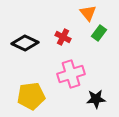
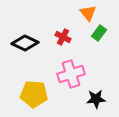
yellow pentagon: moved 3 px right, 2 px up; rotated 12 degrees clockwise
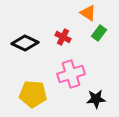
orange triangle: rotated 18 degrees counterclockwise
yellow pentagon: moved 1 px left
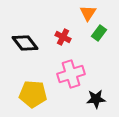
orange triangle: rotated 30 degrees clockwise
black diamond: rotated 28 degrees clockwise
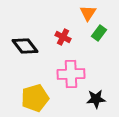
black diamond: moved 3 px down
pink cross: rotated 16 degrees clockwise
yellow pentagon: moved 2 px right, 4 px down; rotated 20 degrees counterclockwise
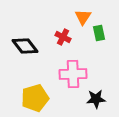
orange triangle: moved 5 px left, 4 px down
green rectangle: rotated 49 degrees counterclockwise
pink cross: moved 2 px right
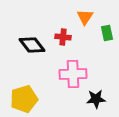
orange triangle: moved 2 px right
green rectangle: moved 8 px right
red cross: rotated 21 degrees counterclockwise
black diamond: moved 7 px right, 1 px up
yellow pentagon: moved 11 px left, 1 px down
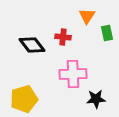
orange triangle: moved 2 px right, 1 px up
